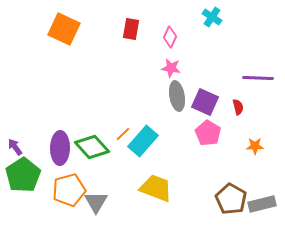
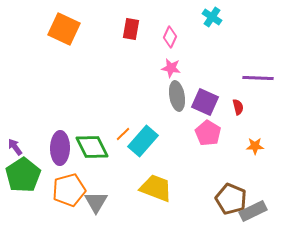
green diamond: rotated 16 degrees clockwise
brown pentagon: rotated 8 degrees counterclockwise
gray rectangle: moved 9 px left, 7 px down; rotated 12 degrees counterclockwise
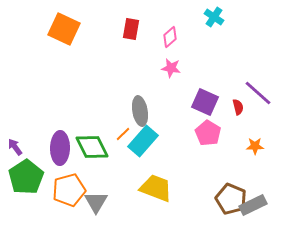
cyan cross: moved 2 px right
pink diamond: rotated 25 degrees clockwise
purple line: moved 15 px down; rotated 40 degrees clockwise
gray ellipse: moved 37 px left, 15 px down
green pentagon: moved 3 px right, 2 px down
gray rectangle: moved 6 px up
